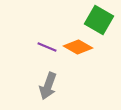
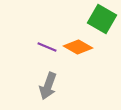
green square: moved 3 px right, 1 px up
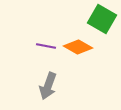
purple line: moved 1 px left, 1 px up; rotated 12 degrees counterclockwise
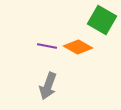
green square: moved 1 px down
purple line: moved 1 px right
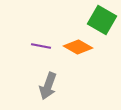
purple line: moved 6 px left
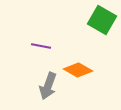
orange diamond: moved 23 px down
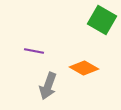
purple line: moved 7 px left, 5 px down
orange diamond: moved 6 px right, 2 px up
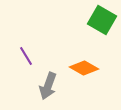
purple line: moved 8 px left, 5 px down; rotated 48 degrees clockwise
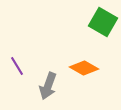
green square: moved 1 px right, 2 px down
purple line: moved 9 px left, 10 px down
